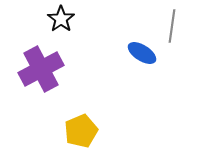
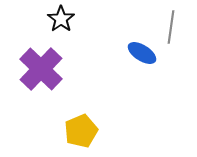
gray line: moved 1 px left, 1 px down
purple cross: rotated 18 degrees counterclockwise
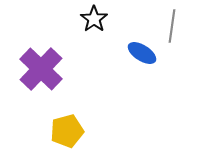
black star: moved 33 px right
gray line: moved 1 px right, 1 px up
yellow pentagon: moved 14 px left; rotated 8 degrees clockwise
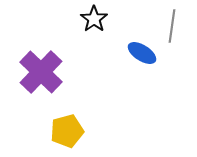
purple cross: moved 3 px down
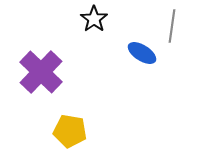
yellow pentagon: moved 3 px right; rotated 24 degrees clockwise
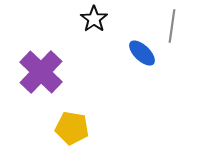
blue ellipse: rotated 12 degrees clockwise
yellow pentagon: moved 2 px right, 3 px up
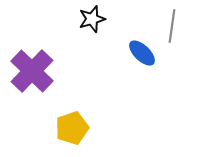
black star: moved 2 px left; rotated 20 degrees clockwise
purple cross: moved 9 px left, 1 px up
yellow pentagon: rotated 28 degrees counterclockwise
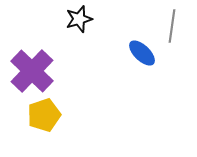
black star: moved 13 px left
yellow pentagon: moved 28 px left, 13 px up
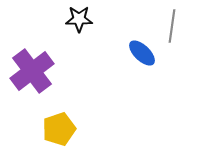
black star: rotated 16 degrees clockwise
purple cross: rotated 9 degrees clockwise
yellow pentagon: moved 15 px right, 14 px down
